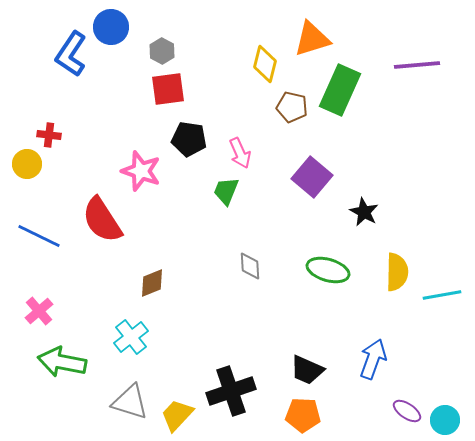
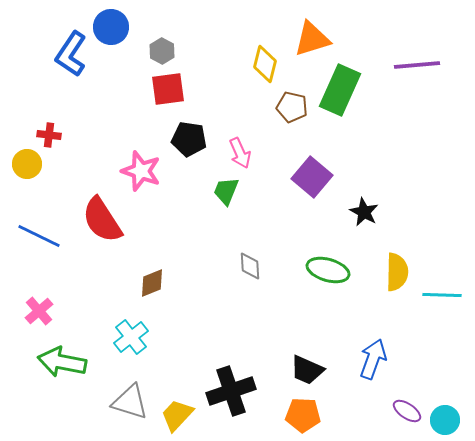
cyan line: rotated 12 degrees clockwise
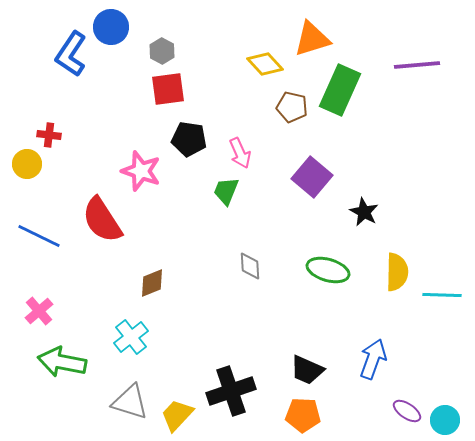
yellow diamond: rotated 57 degrees counterclockwise
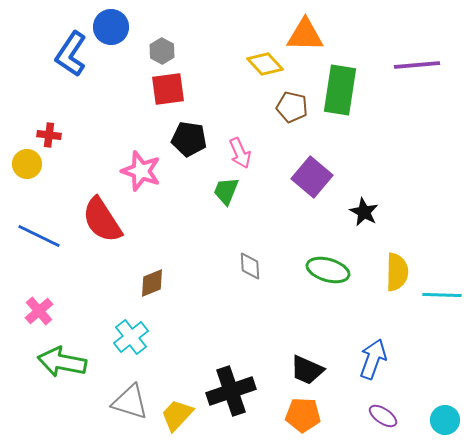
orange triangle: moved 7 px left, 4 px up; rotated 18 degrees clockwise
green rectangle: rotated 15 degrees counterclockwise
purple ellipse: moved 24 px left, 5 px down
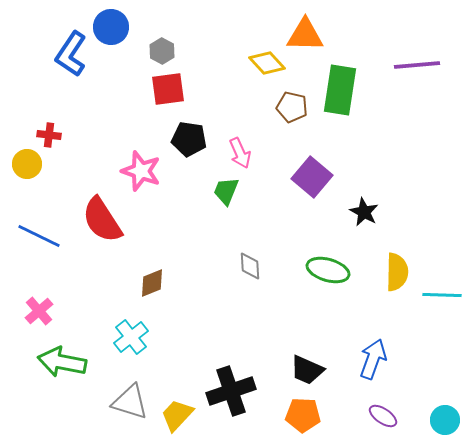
yellow diamond: moved 2 px right, 1 px up
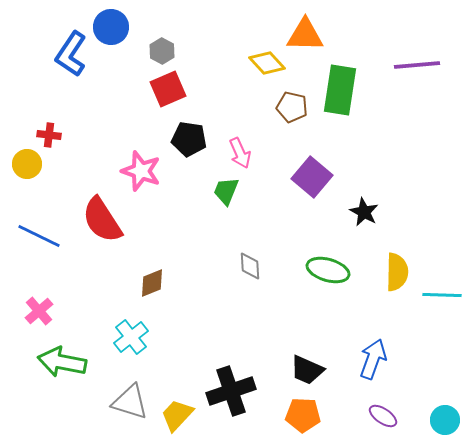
red square: rotated 15 degrees counterclockwise
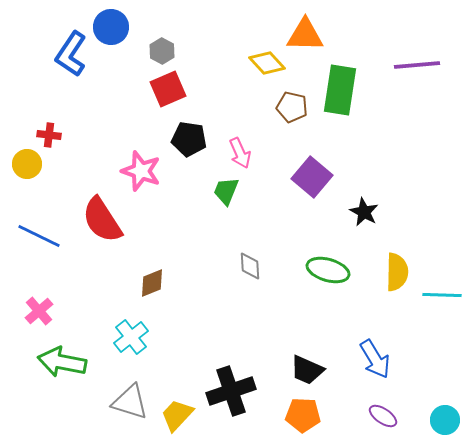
blue arrow: moved 2 px right; rotated 129 degrees clockwise
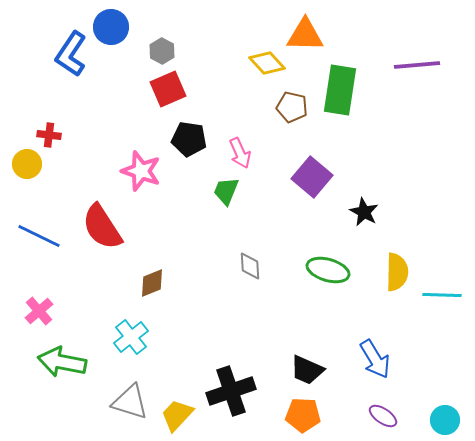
red semicircle: moved 7 px down
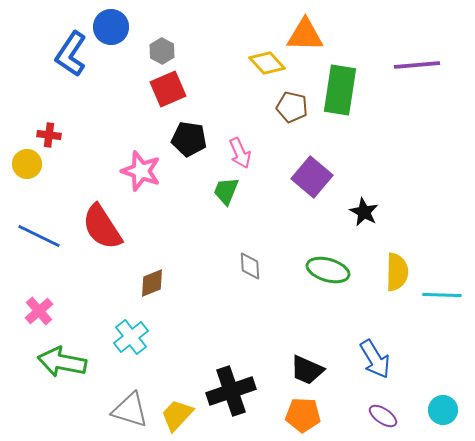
gray triangle: moved 8 px down
cyan circle: moved 2 px left, 10 px up
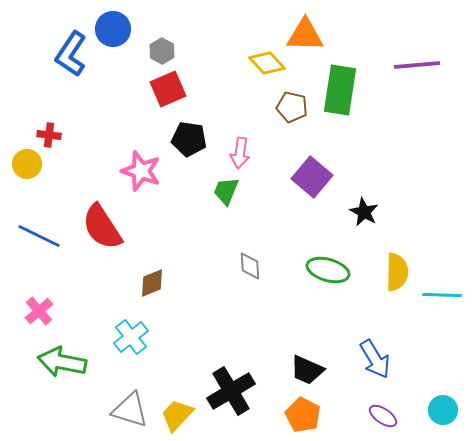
blue circle: moved 2 px right, 2 px down
pink arrow: rotated 32 degrees clockwise
black cross: rotated 12 degrees counterclockwise
orange pentagon: rotated 24 degrees clockwise
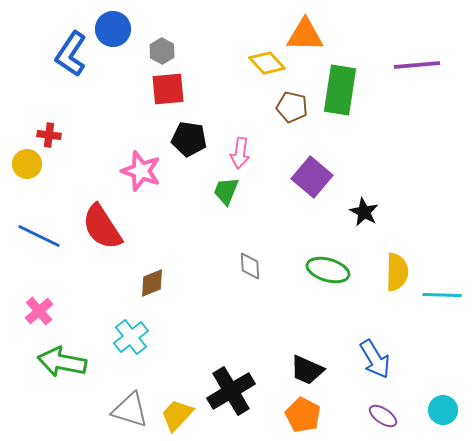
red square: rotated 18 degrees clockwise
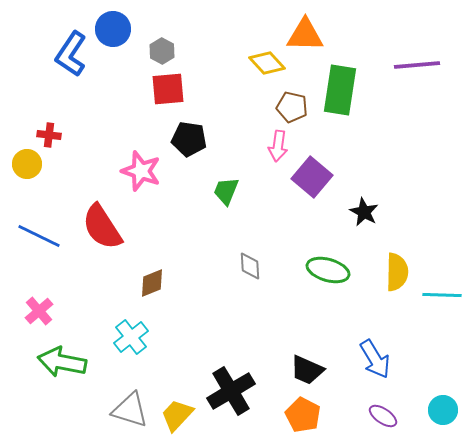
pink arrow: moved 38 px right, 7 px up
